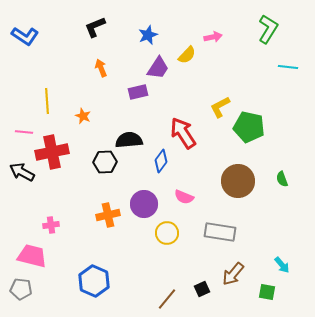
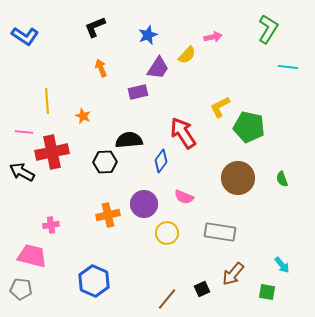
brown circle: moved 3 px up
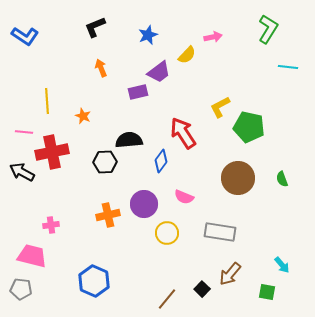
purple trapezoid: moved 1 px right, 4 px down; rotated 20 degrees clockwise
brown arrow: moved 3 px left
black square: rotated 21 degrees counterclockwise
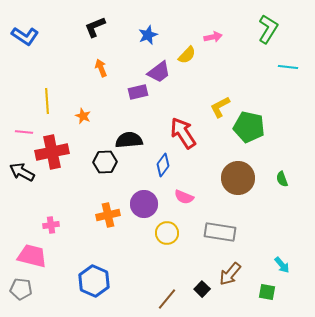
blue diamond: moved 2 px right, 4 px down
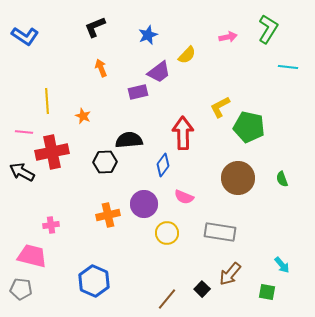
pink arrow: moved 15 px right
red arrow: rotated 32 degrees clockwise
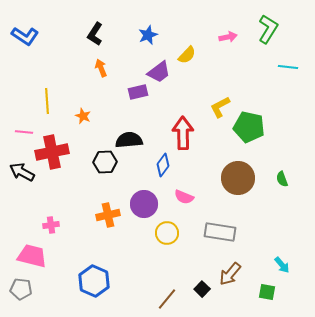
black L-shape: moved 7 px down; rotated 35 degrees counterclockwise
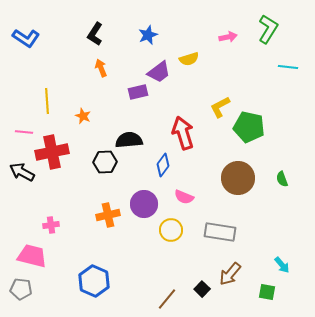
blue L-shape: moved 1 px right, 2 px down
yellow semicircle: moved 2 px right, 4 px down; rotated 30 degrees clockwise
red arrow: rotated 16 degrees counterclockwise
yellow circle: moved 4 px right, 3 px up
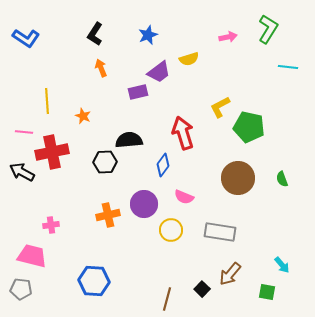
blue hexagon: rotated 20 degrees counterclockwise
brown line: rotated 25 degrees counterclockwise
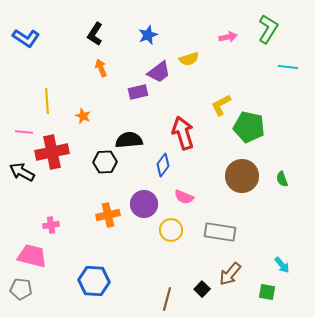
yellow L-shape: moved 1 px right, 2 px up
brown circle: moved 4 px right, 2 px up
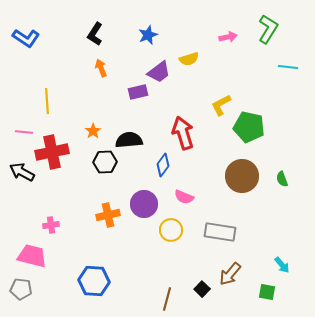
orange star: moved 10 px right, 15 px down; rotated 14 degrees clockwise
